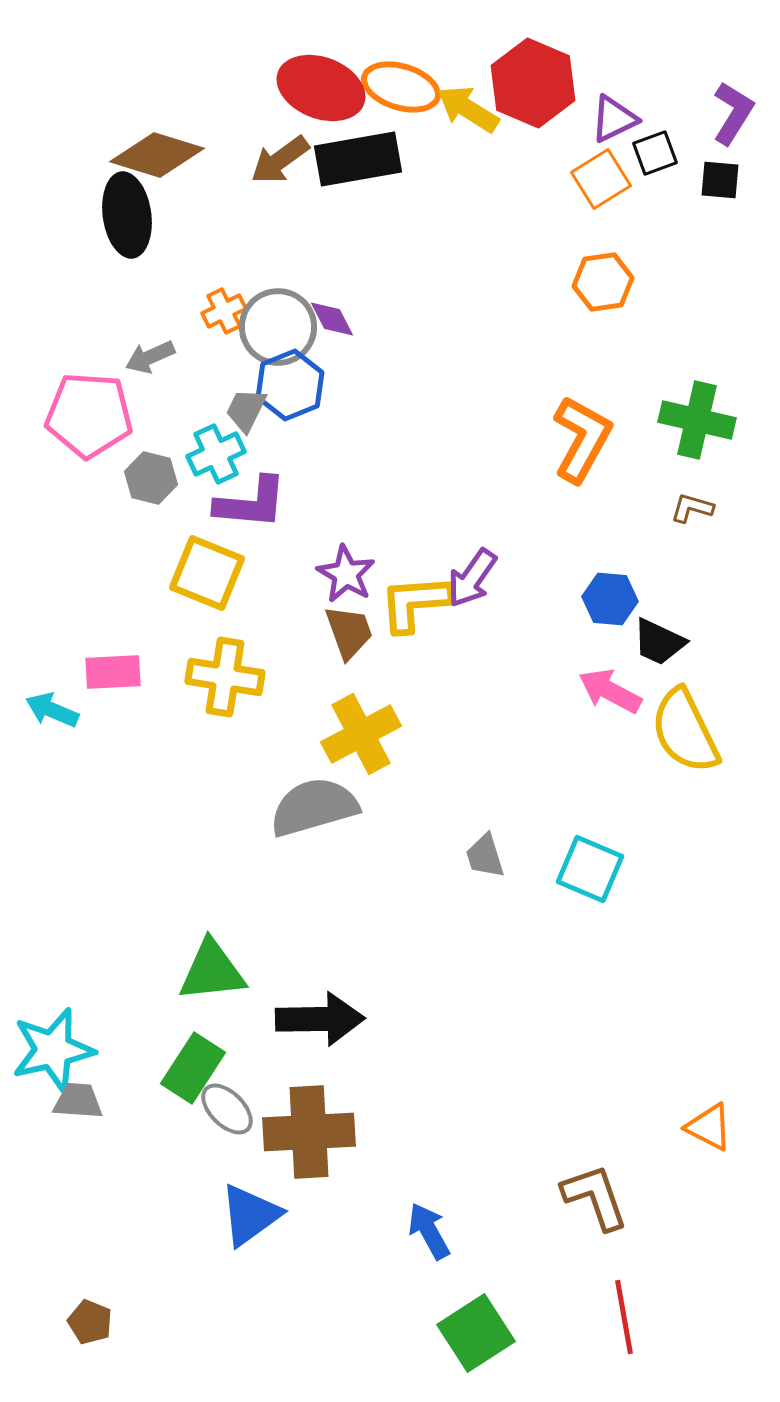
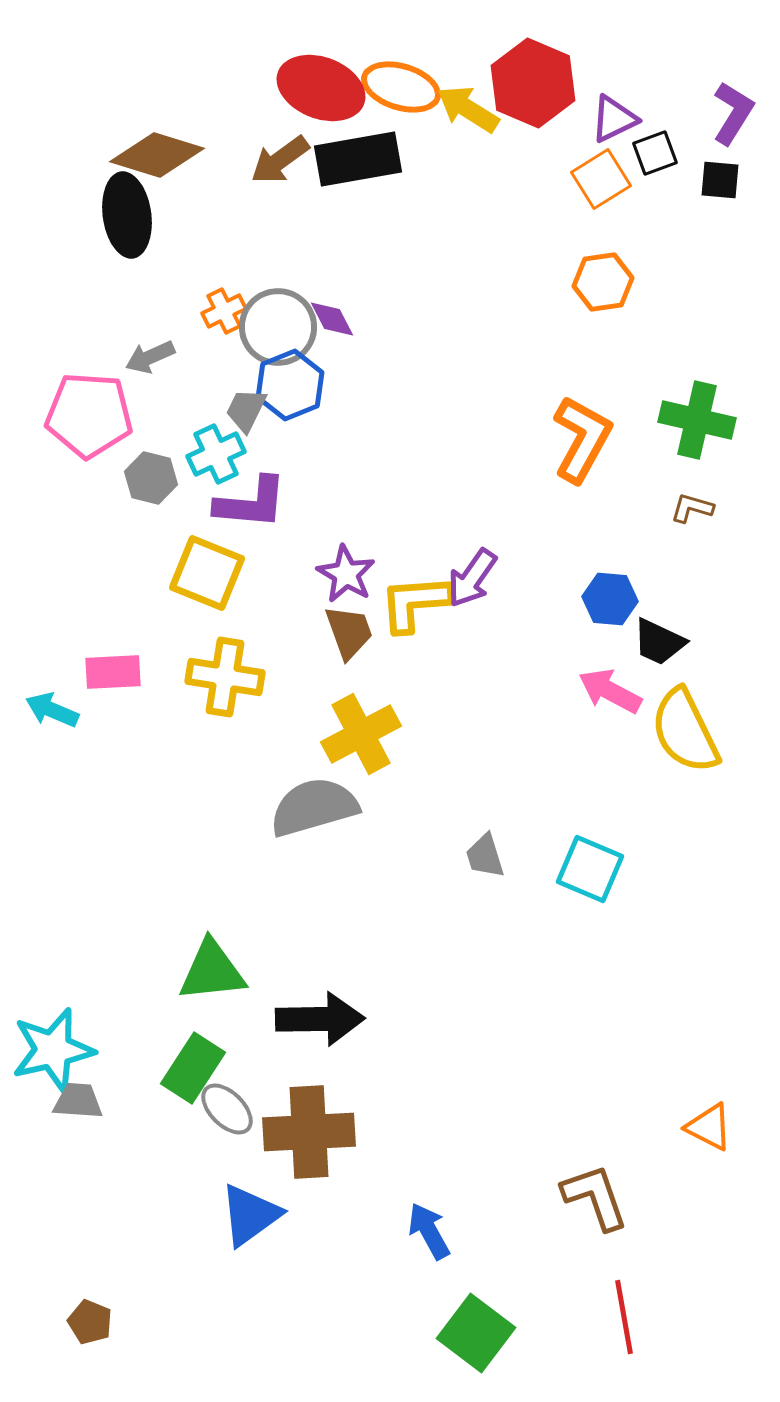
green square at (476, 1333): rotated 20 degrees counterclockwise
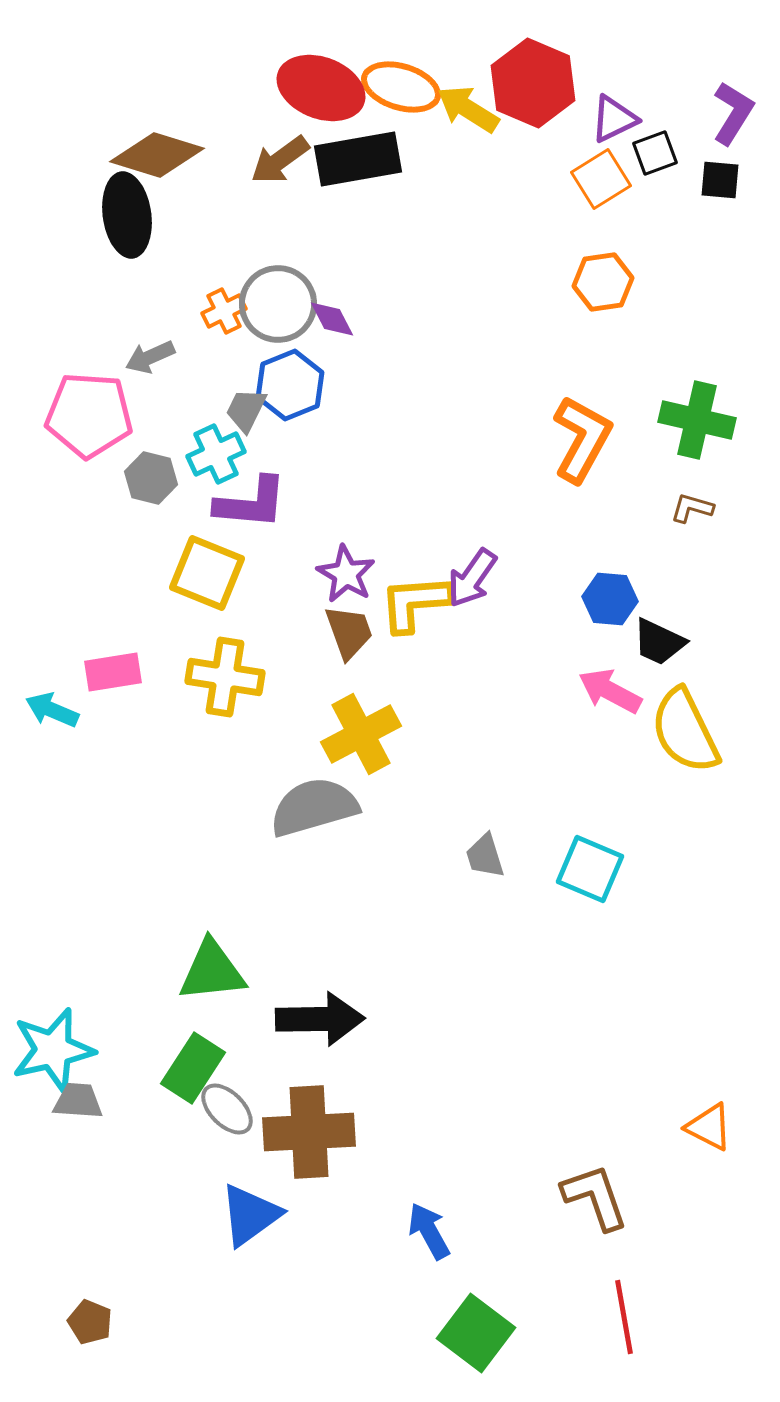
gray circle at (278, 327): moved 23 px up
pink rectangle at (113, 672): rotated 6 degrees counterclockwise
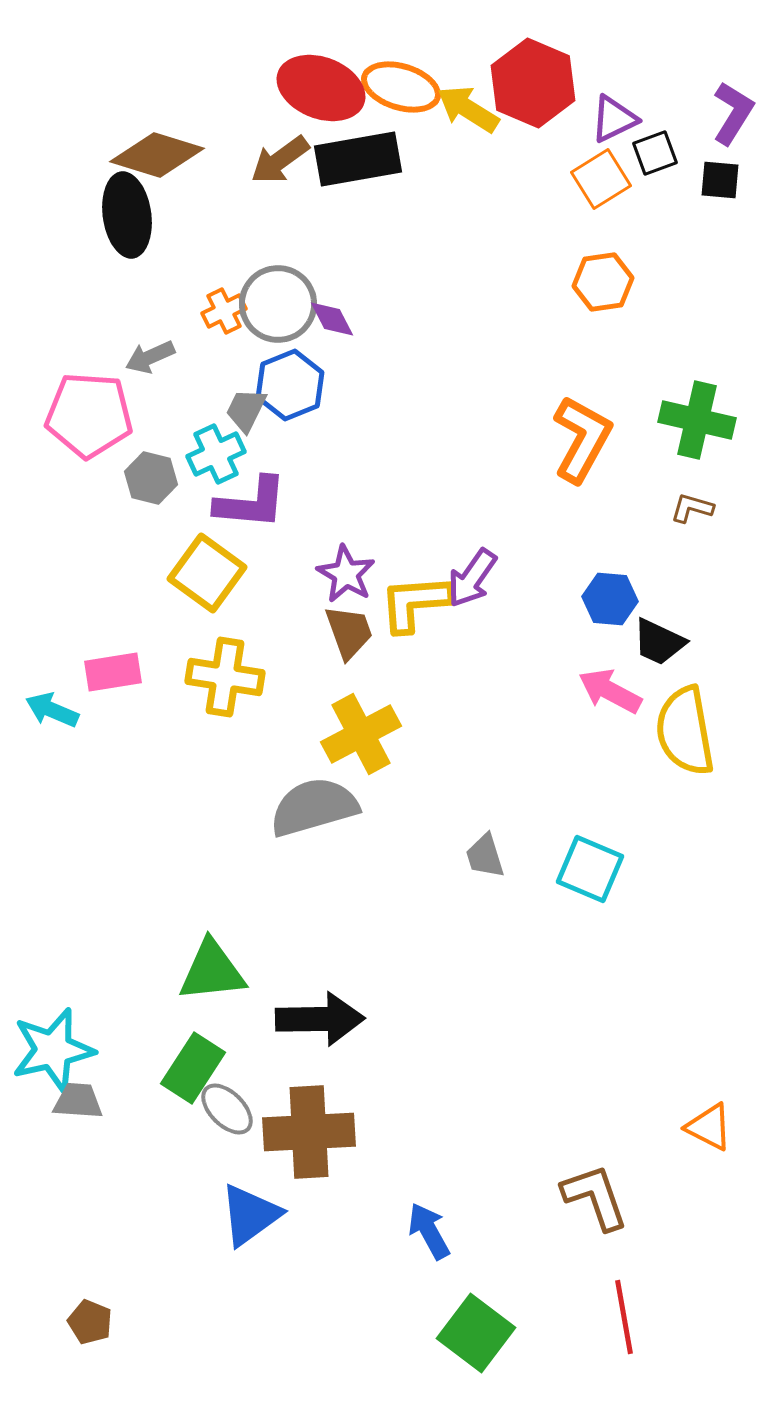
yellow square at (207, 573): rotated 14 degrees clockwise
yellow semicircle at (685, 731): rotated 16 degrees clockwise
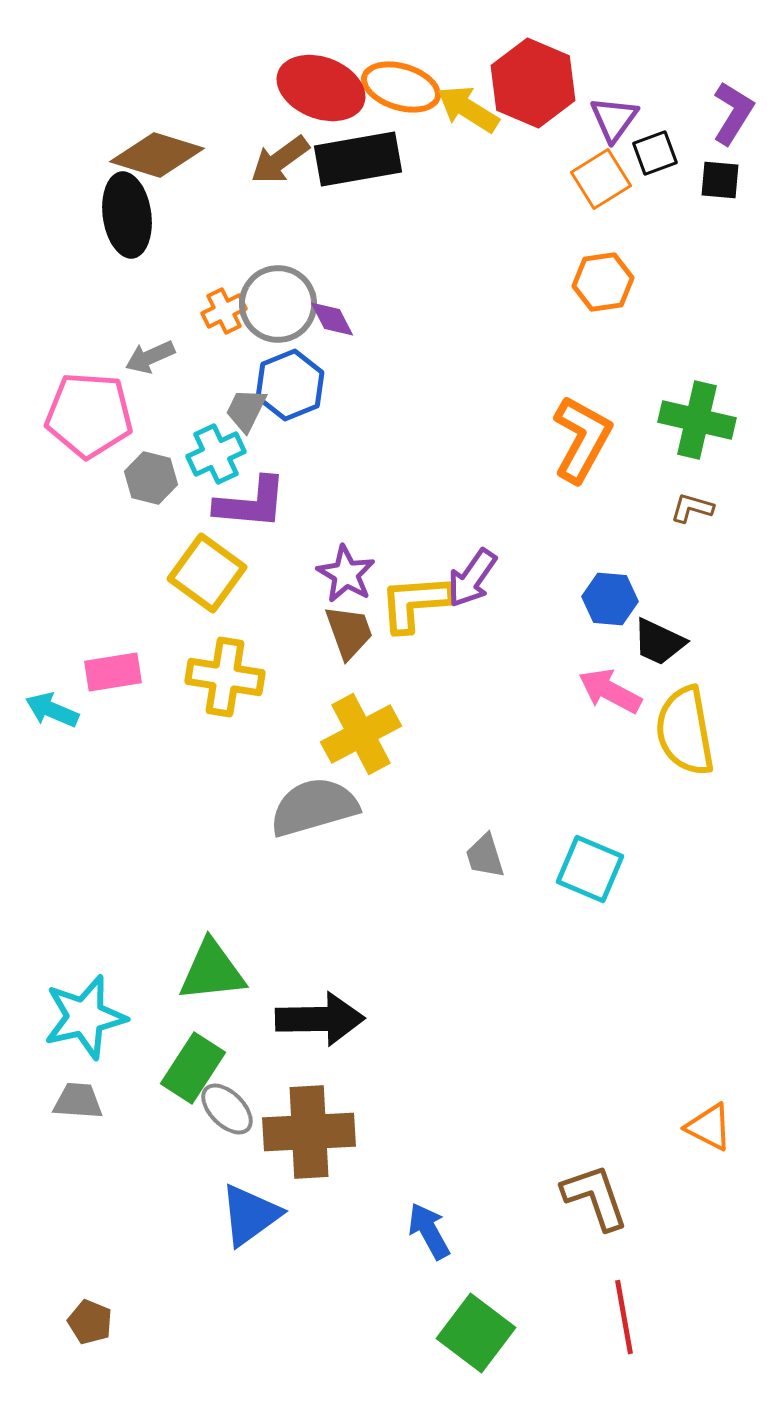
purple triangle at (614, 119): rotated 28 degrees counterclockwise
cyan star at (53, 1050): moved 32 px right, 33 px up
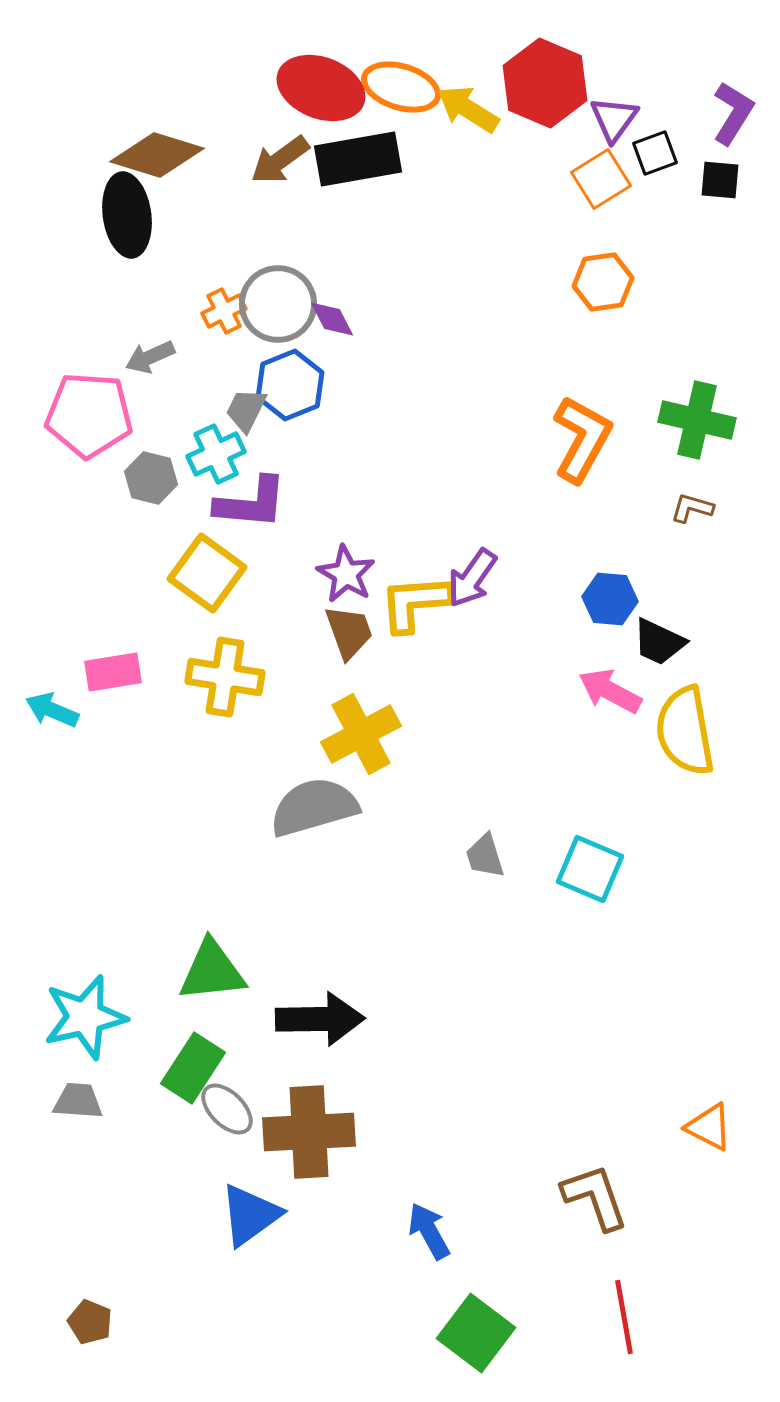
red hexagon at (533, 83): moved 12 px right
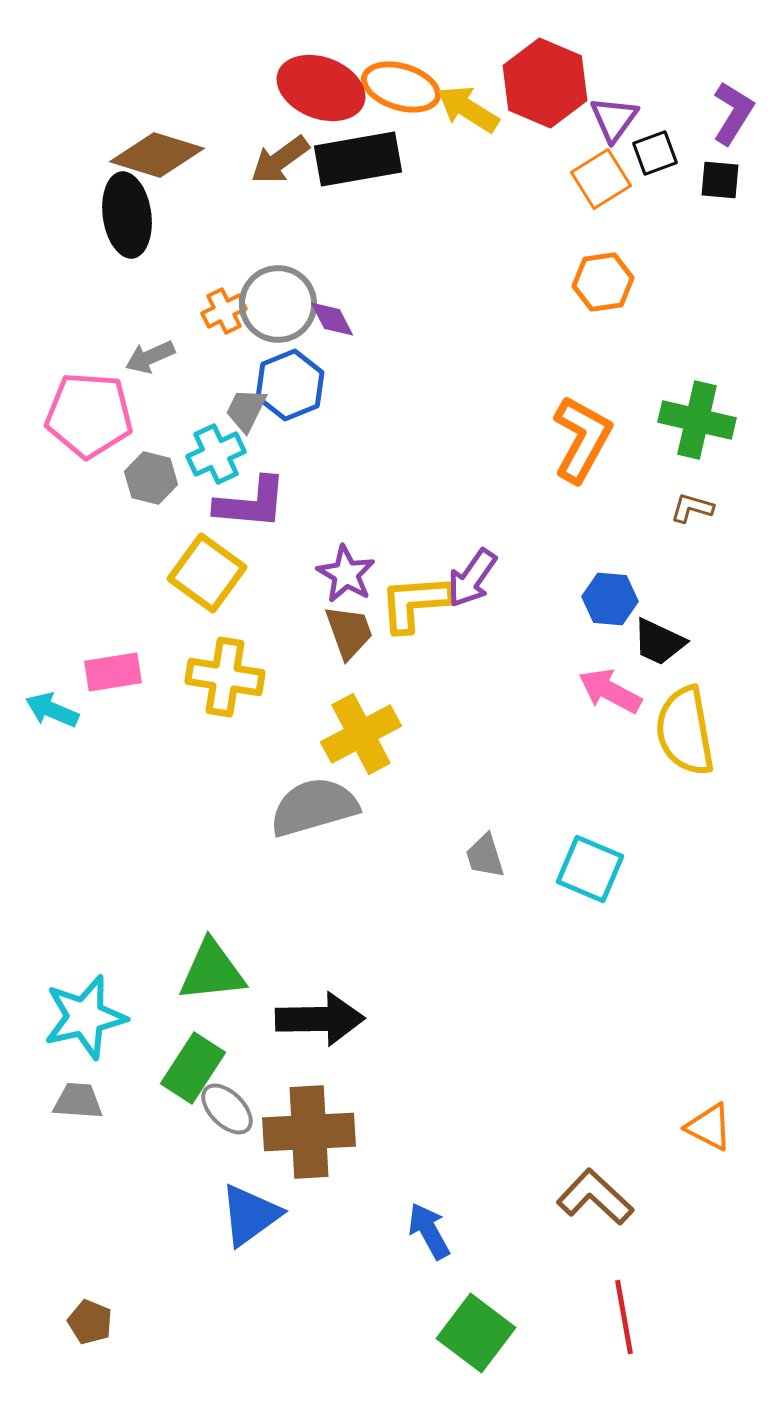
brown L-shape at (595, 1197): rotated 28 degrees counterclockwise
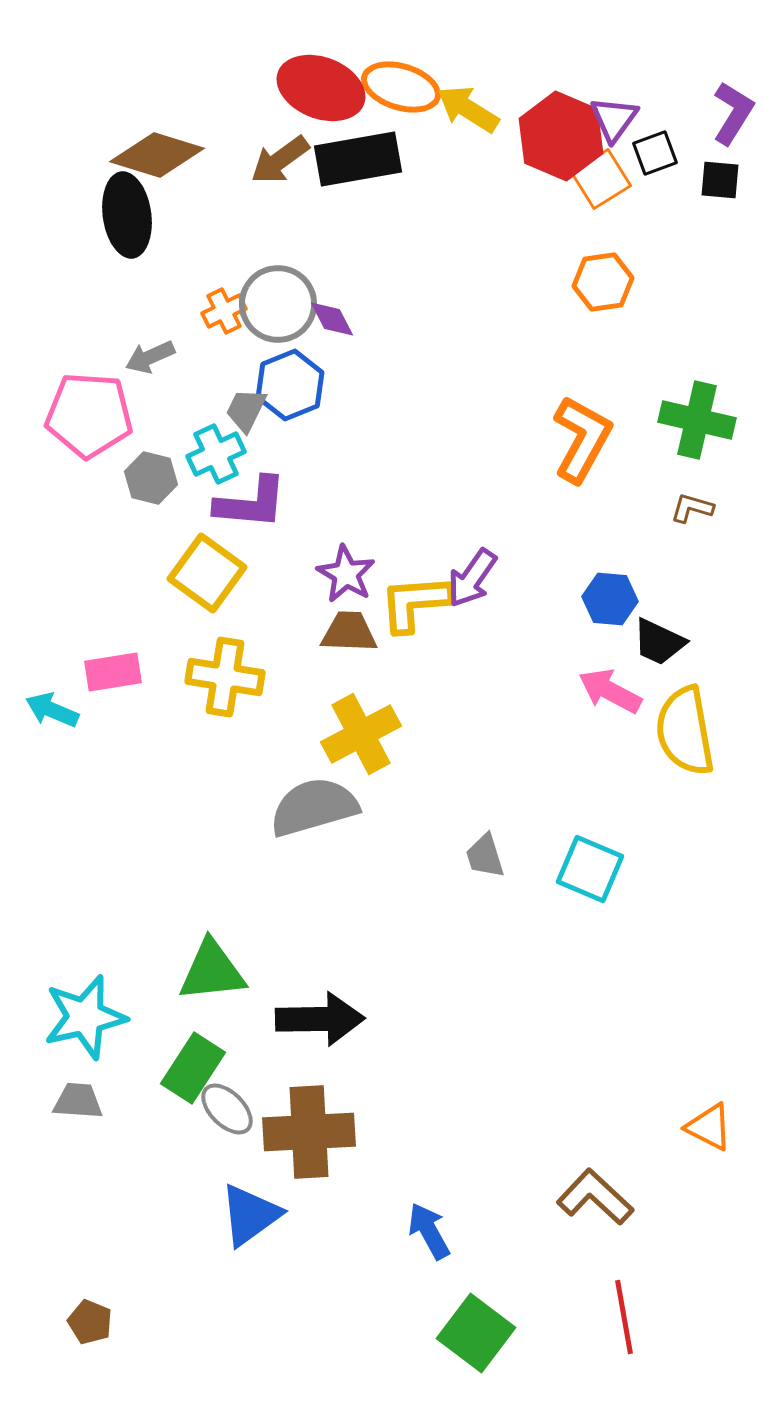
red hexagon at (545, 83): moved 16 px right, 53 px down
brown trapezoid at (349, 632): rotated 68 degrees counterclockwise
